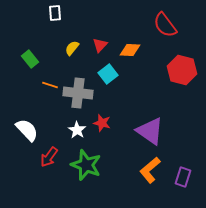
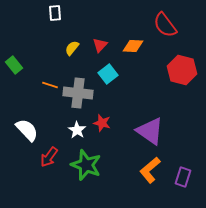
orange diamond: moved 3 px right, 4 px up
green rectangle: moved 16 px left, 6 px down
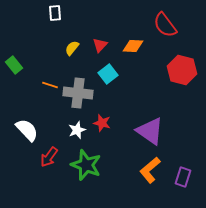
white star: rotated 18 degrees clockwise
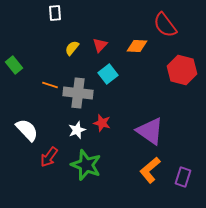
orange diamond: moved 4 px right
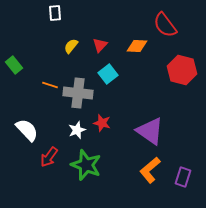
yellow semicircle: moved 1 px left, 2 px up
